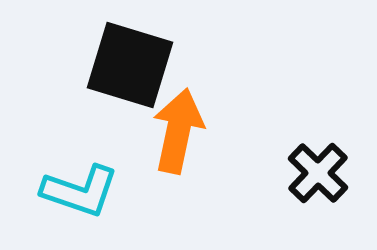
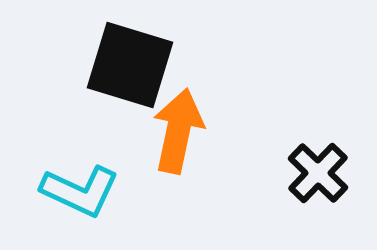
cyan L-shape: rotated 6 degrees clockwise
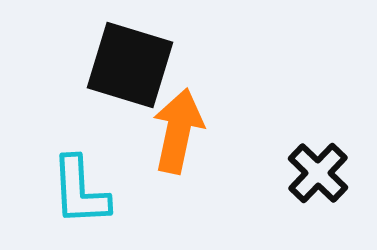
cyan L-shape: rotated 62 degrees clockwise
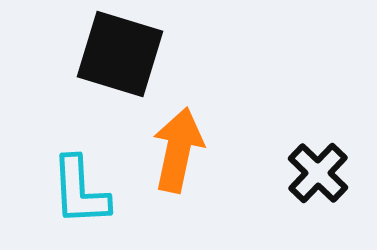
black square: moved 10 px left, 11 px up
orange arrow: moved 19 px down
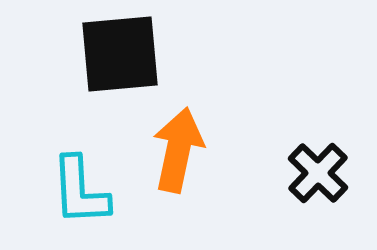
black square: rotated 22 degrees counterclockwise
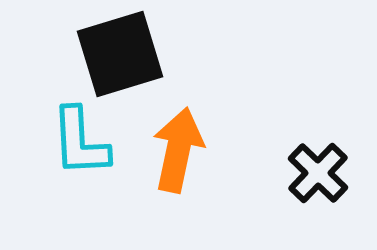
black square: rotated 12 degrees counterclockwise
cyan L-shape: moved 49 px up
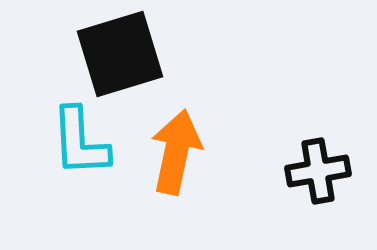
orange arrow: moved 2 px left, 2 px down
black cross: moved 2 px up; rotated 36 degrees clockwise
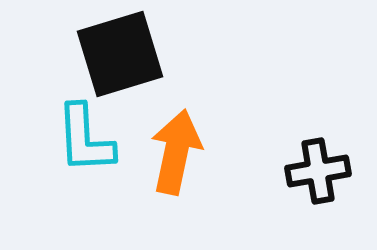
cyan L-shape: moved 5 px right, 3 px up
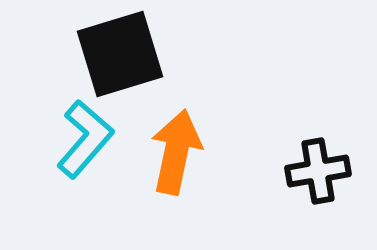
cyan L-shape: rotated 136 degrees counterclockwise
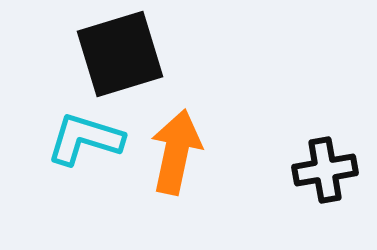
cyan L-shape: rotated 114 degrees counterclockwise
black cross: moved 7 px right, 1 px up
